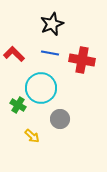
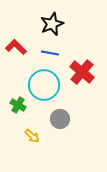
red L-shape: moved 2 px right, 7 px up
red cross: moved 12 px down; rotated 30 degrees clockwise
cyan circle: moved 3 px right, 3 px up
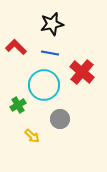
black star: rotated 10 degrees clockwise
green cross: rotated 28 degrees clockwise
